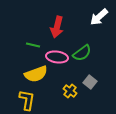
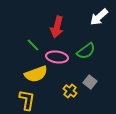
green line: rotated 32 degrees clockwise
green semicircle: moved 4 px right, 2 px up
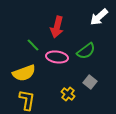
yellow semicircle: moved 12 px left, 1 px up
yellow cross: moved 2 px left, 3 px down
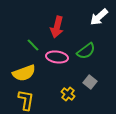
yellow L-shape: moved 1 px left
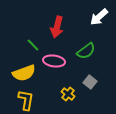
pink ellipse: moved 3 px left, 4 px down
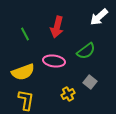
green line: moved 8 px left, 11 px up; rotated 16 degrees clockwise
yellow semicircle: moved 1 px left, 1 px up
yellow cross: rotated 24 degrees clockwise
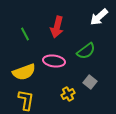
yellow semicircle: moved 1 px right
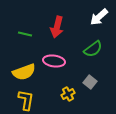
green line: rotated 48 degrees counterclockwise
green semicircle: moved 7 px right, 2 px up
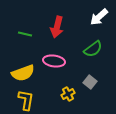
yellow semicircle: moved 1 px left, 1 px down
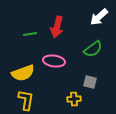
green line: moved 5 px right; rotated 24 degrees counterclockwise
gray square: rotated 24 degrees counterclockwise
yellow cross: moved 6 px right, 5 px down; rotated 24 degrees clockwise
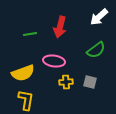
red arrow: moved 3 px right
green semicircle: moved 3 px right, 1 px down
yellow cross: moved 8 px left, 17 px up
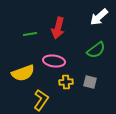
red arrow: moved 2 px left, 1 px down
yellow L-shape: moved 15 px right; rotated 25 degrees clockwise
